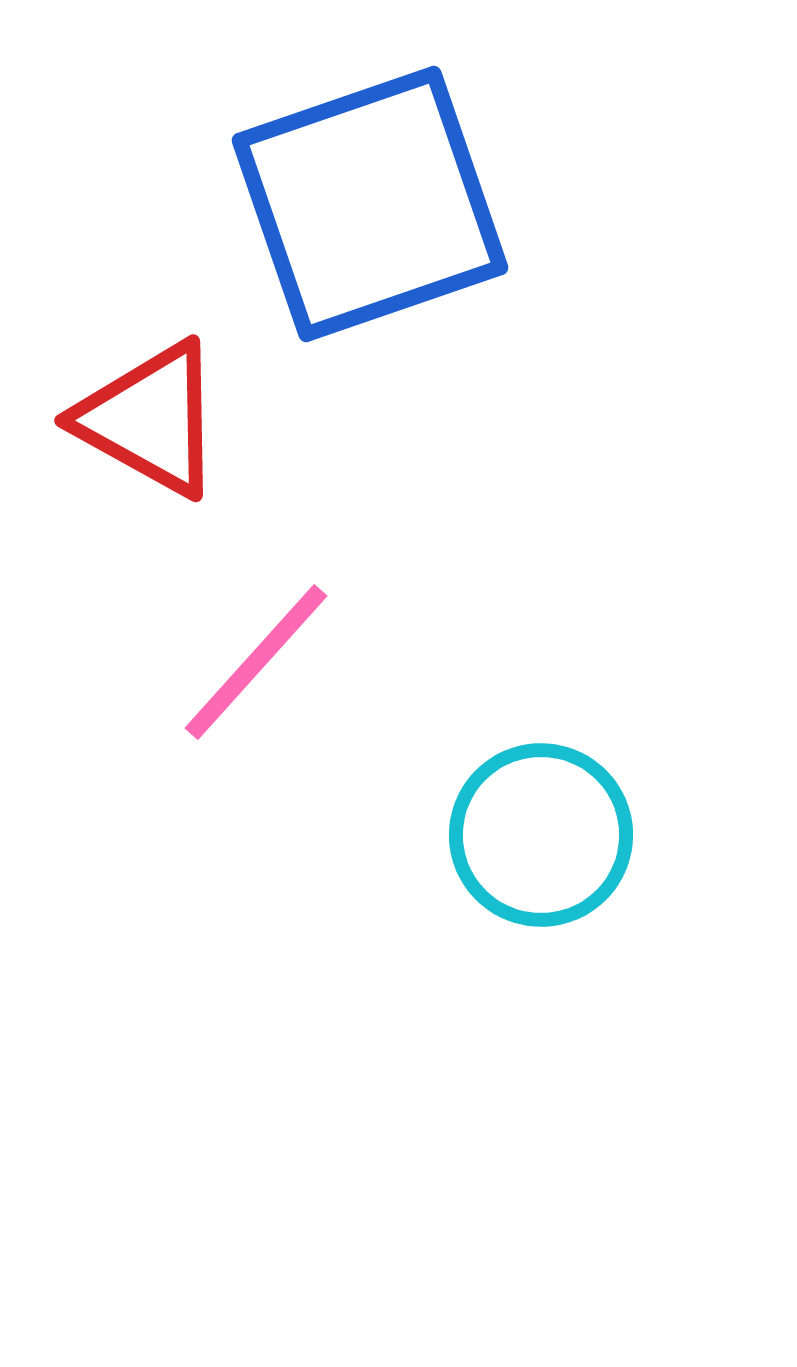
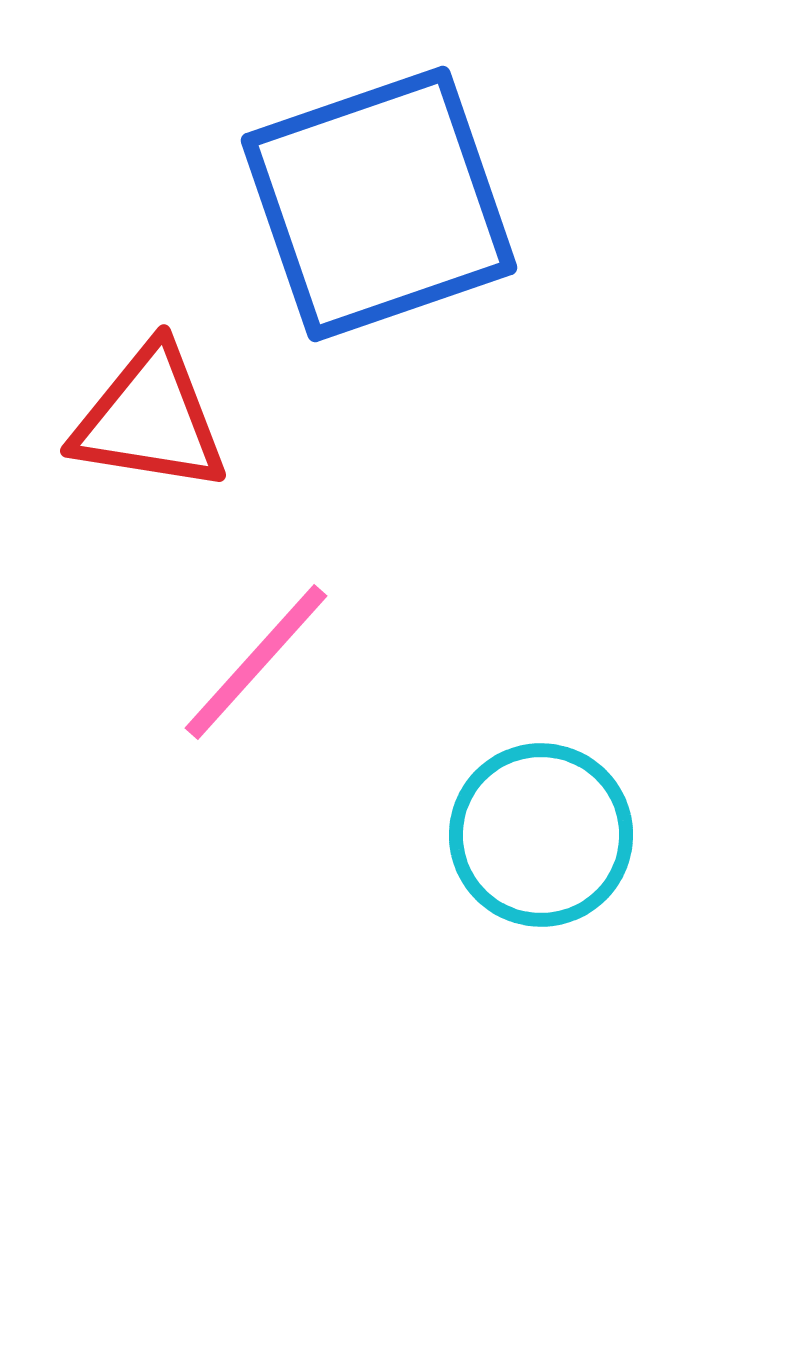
blue square: moved 9 px right
red triangle: rotated 20 degrees counterclockwise
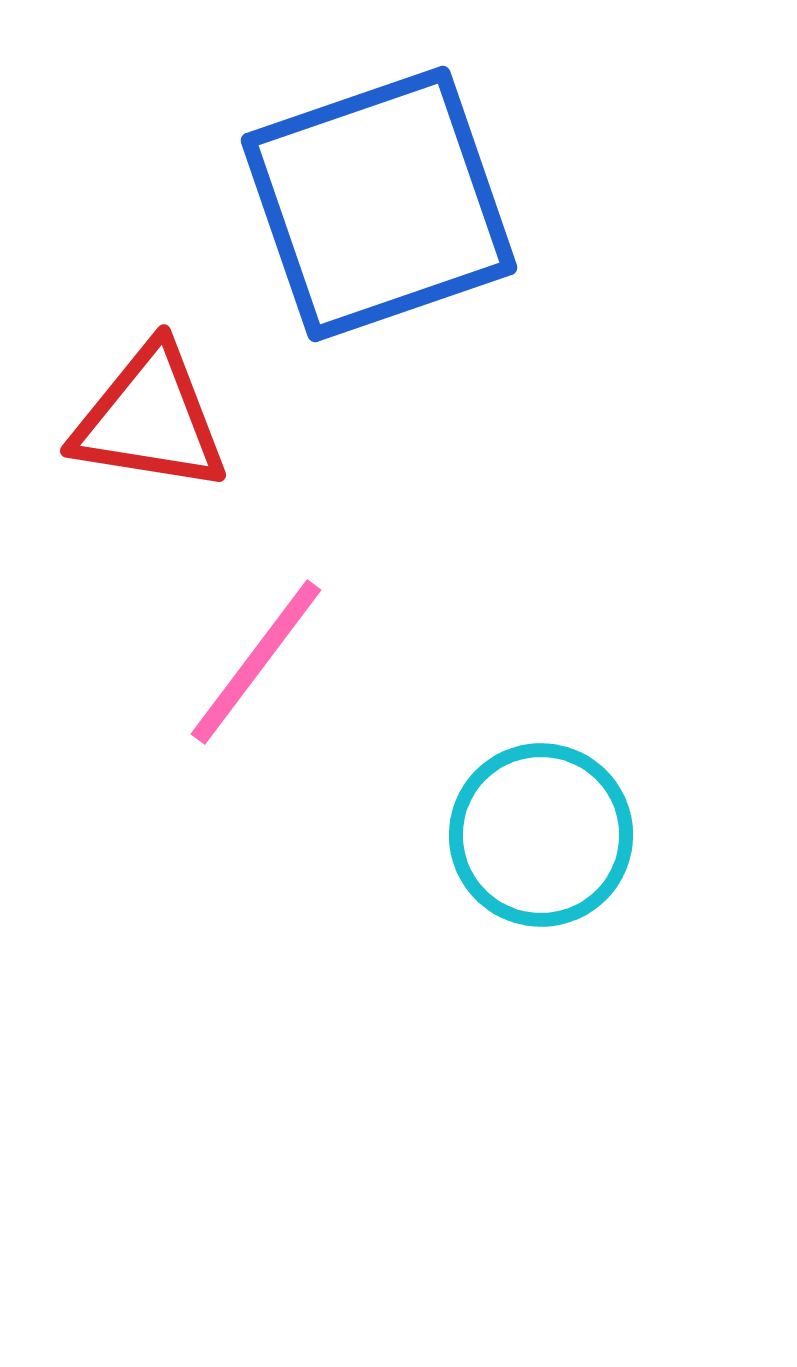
pink line: rotated 5 degrees counterclockwise
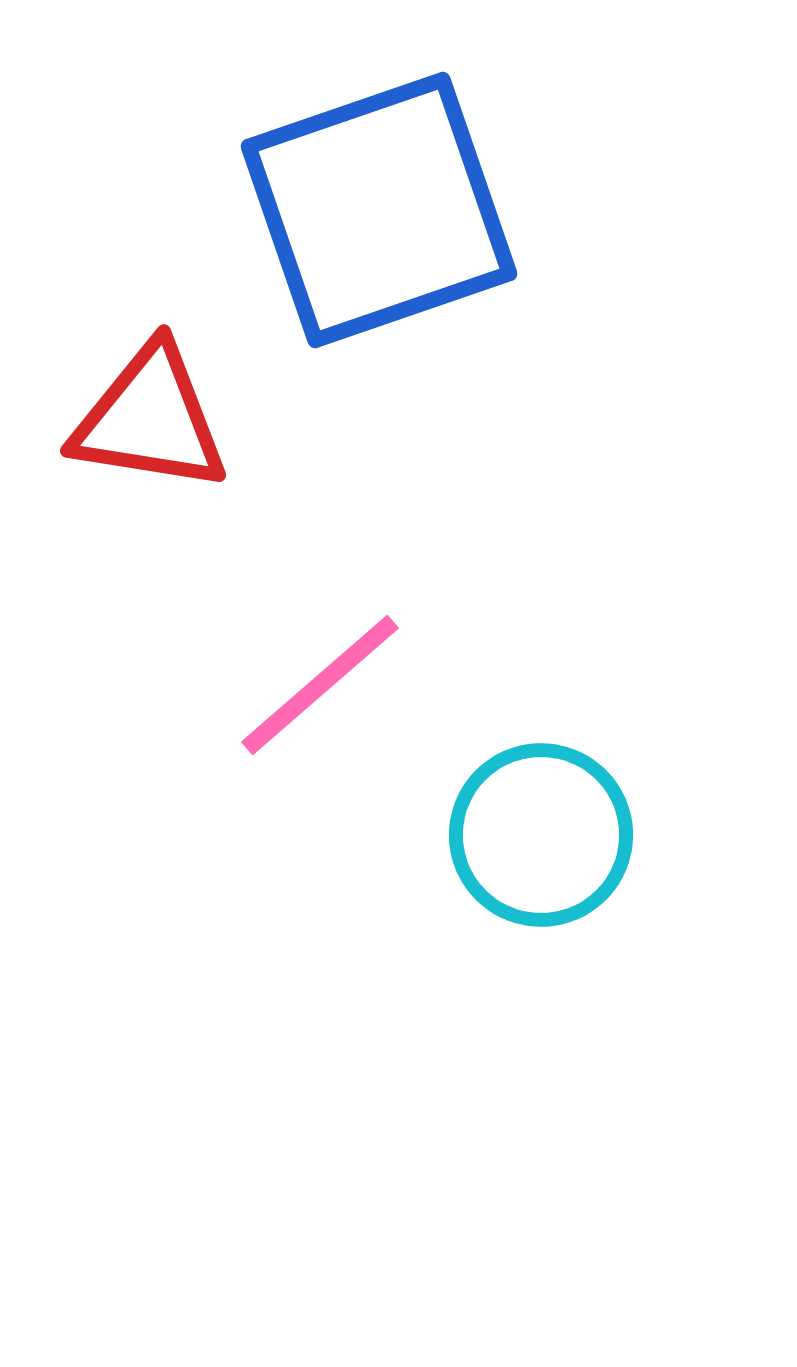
blue square: moved 6 px down
pink line: moved 64 px right, 23 px down; rotated 12 degrees clockwise
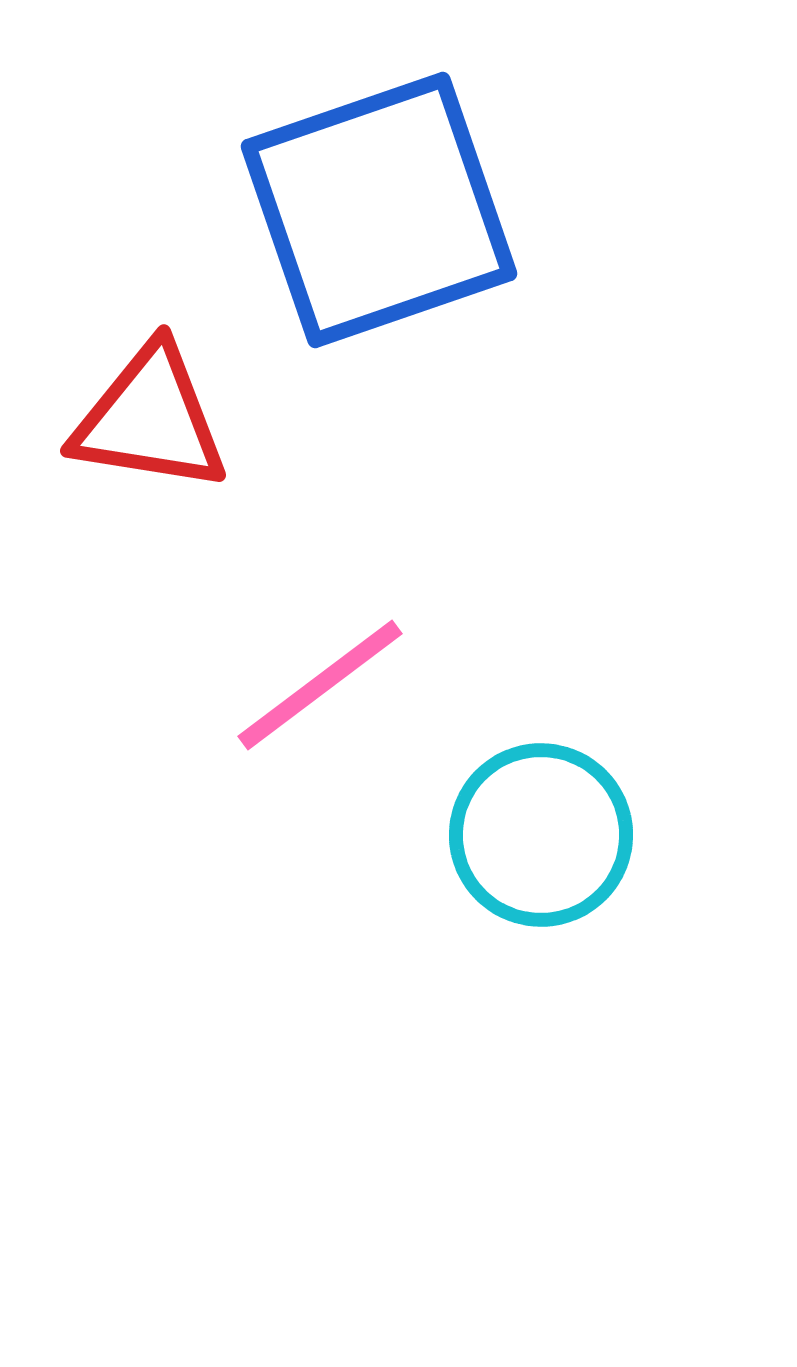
pink line: rotated 4 degrees clockwise
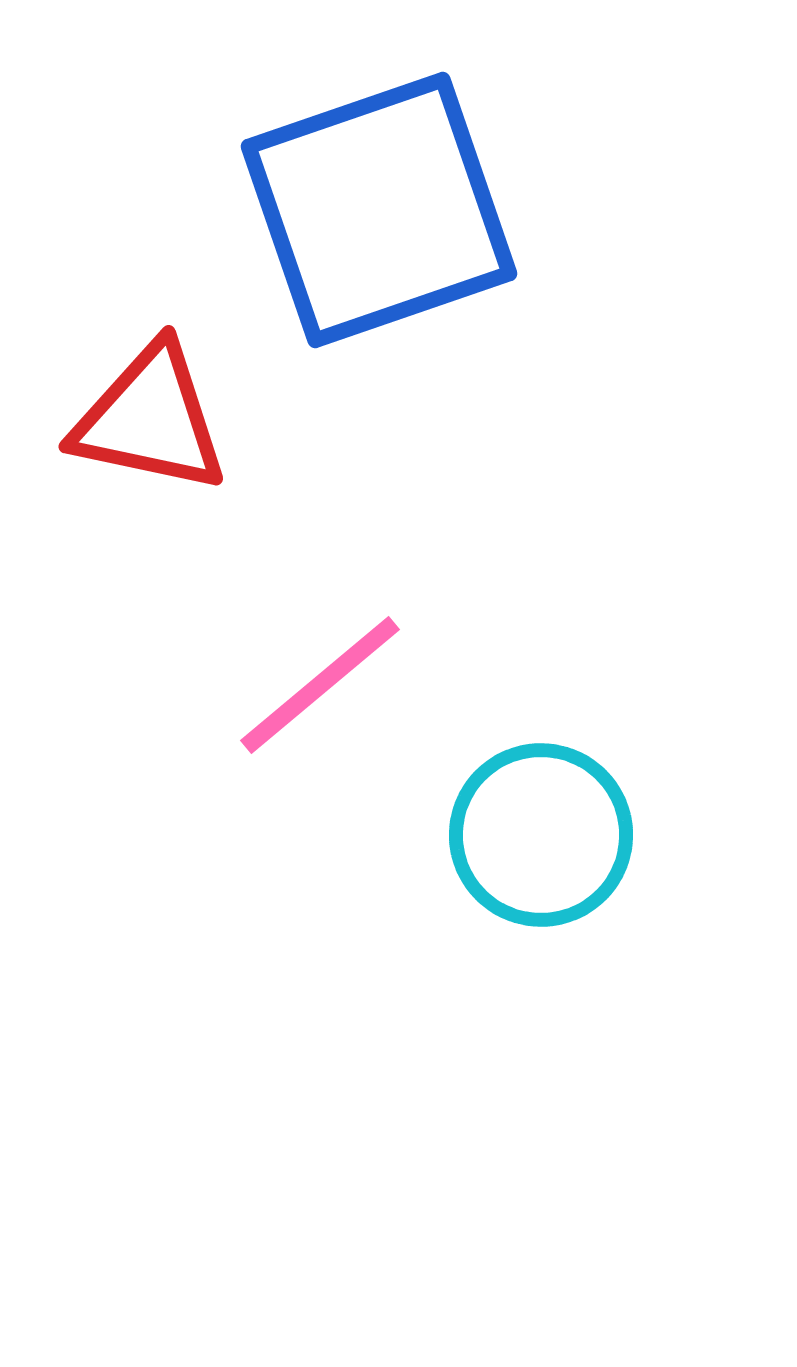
red triangle: rotated 3 degrees clockwise
pink line: rotated 3 degrees counterclockwise
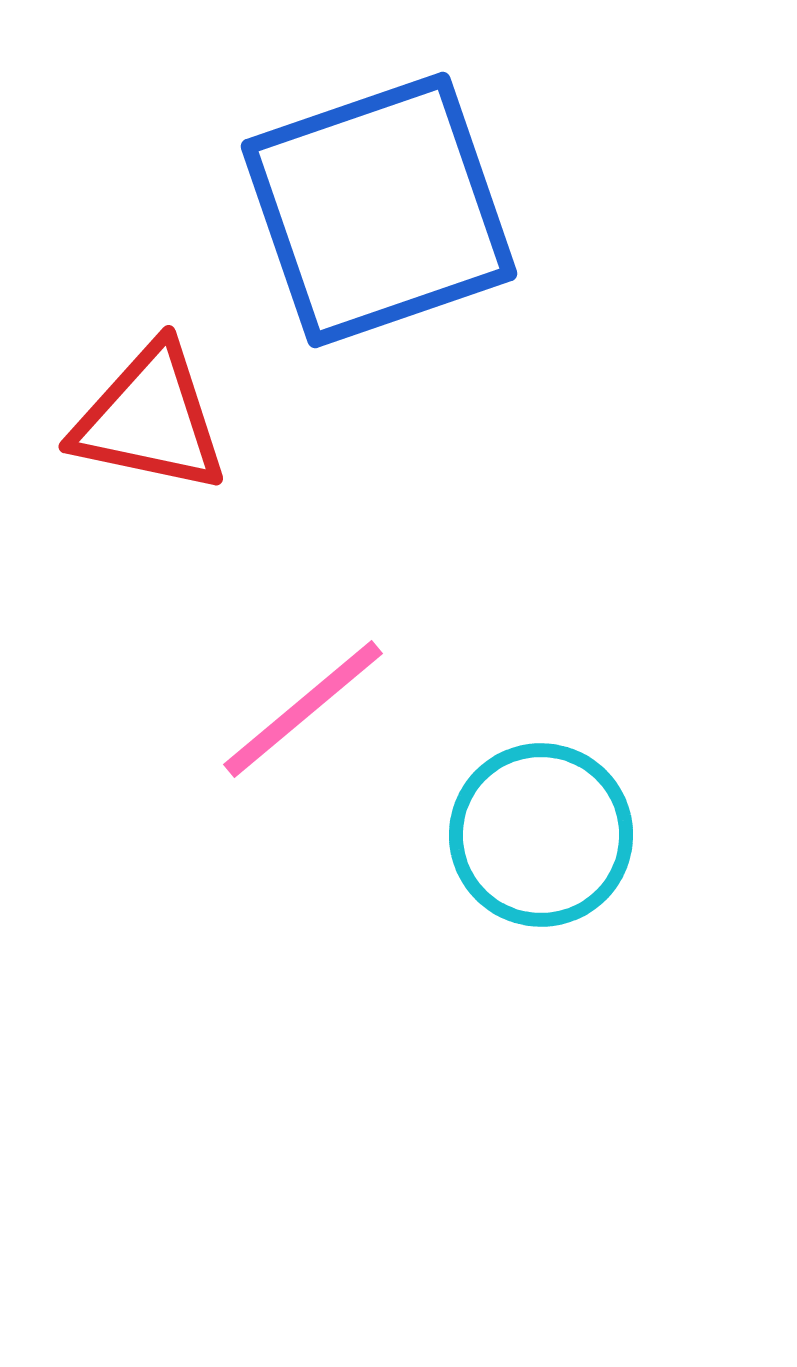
pink line: moved 17 px left, 24 px down
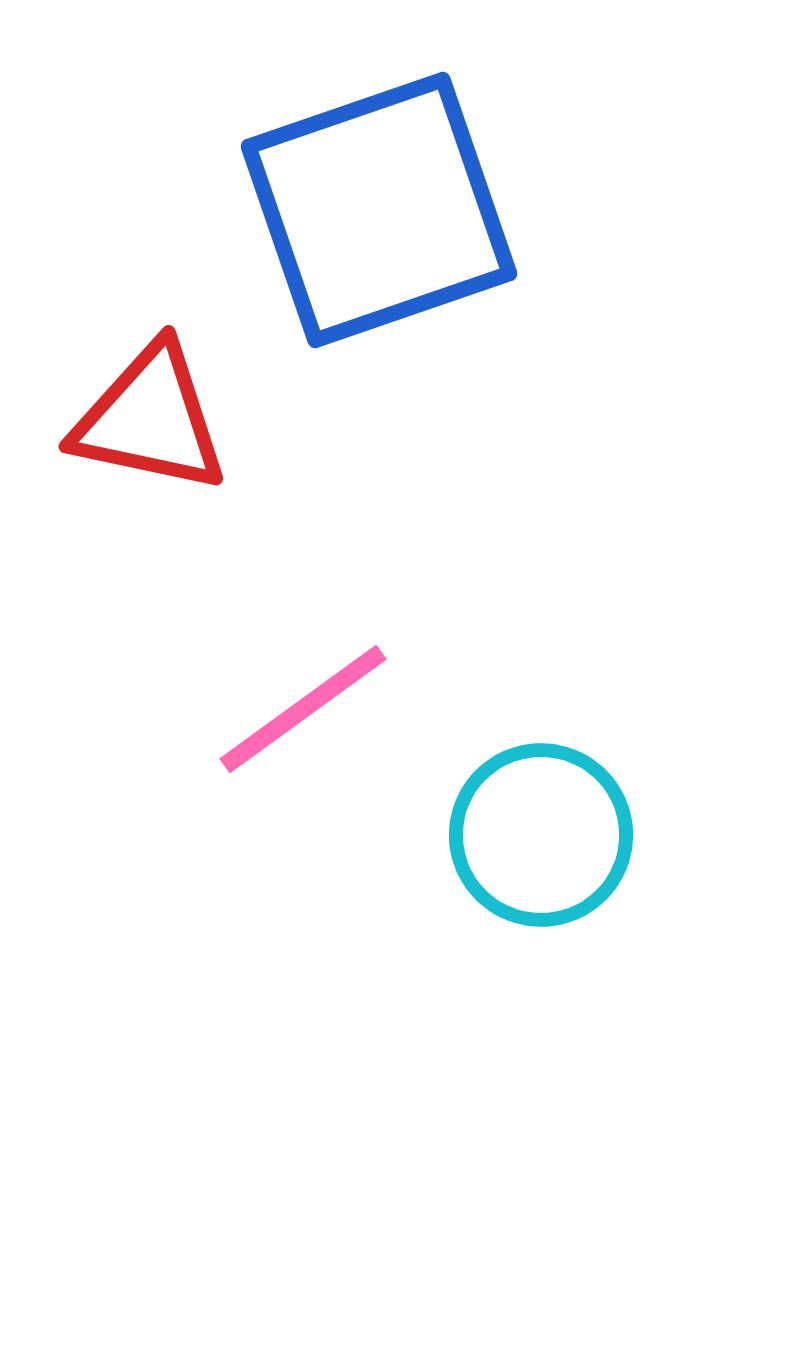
pink line: rotated 4 degrees clockwise
